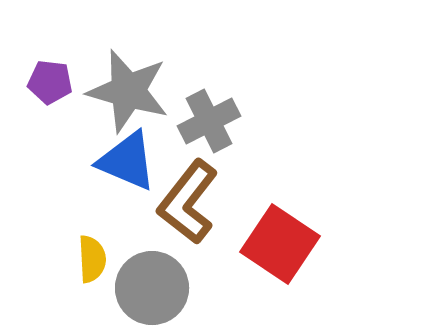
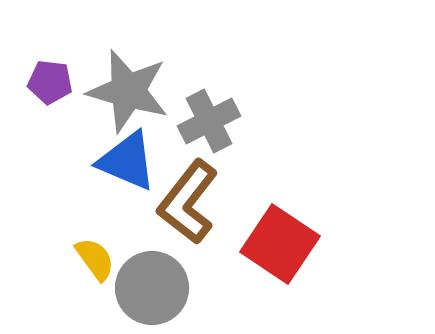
yellow semicircle: moved 3 px right; rotated 33 degrees counterclockwise
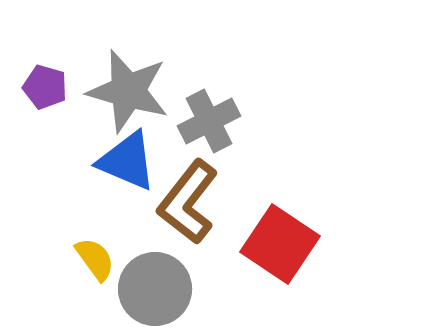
purple pentagon: moved 5 px left, 5 px down; rotated 9 degrees clockwise
gray circle: moved 3 px right, 1 px down
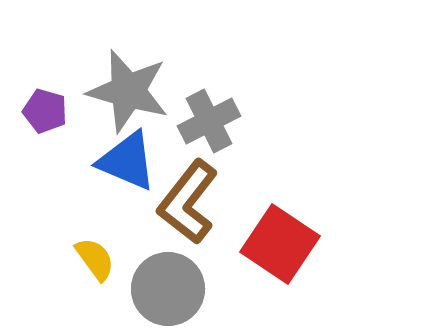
purple pentagon: moved 24 px down
gray circle: moved 13 px right
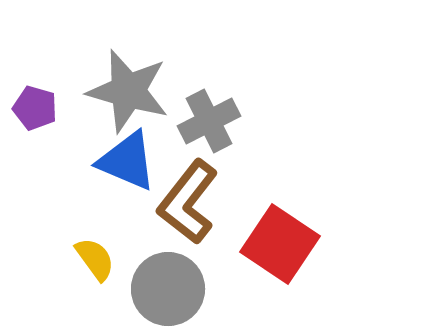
purple pentagon: moved 10 px left, 3 px up
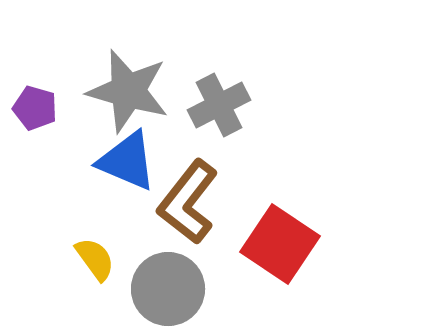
gray cross: moved 10 px right, 16 px up
